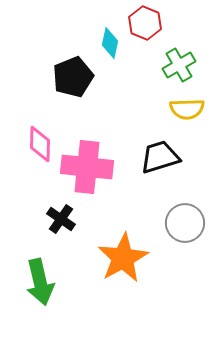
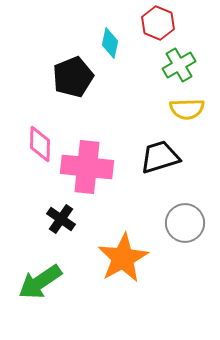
red hexagon: moved 13 px right
green arrow: rotated 69 degrees clockwise
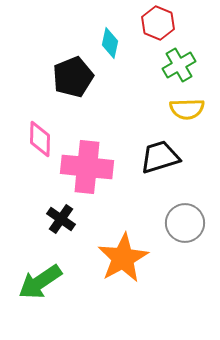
pink diamond: moved 5 px up
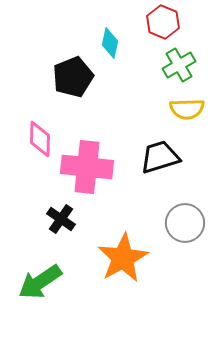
red hexagon: moved 5 px right, 1 px up
